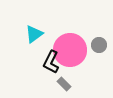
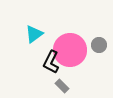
gray rectangle: moved 2 px left, 2 px down
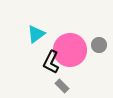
cyan triangle: moved 2 px right
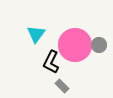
cyan triangle: rotated 18 degrees counterclockwise
pink circle: moved 5 px right, 5 px up
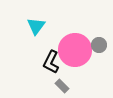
cyan triangle: moved 8 px up
pink circle: moved 5 px down
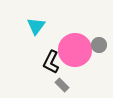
gray rectangle: moved 1 px up
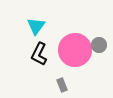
black L-shape: moved 12 px left, 8 px up
gray rectangle: rotated 24 degrees clockwise
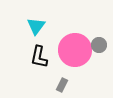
black L-shape: moved 3 px down; rotated 15 degrees counterclockwise
gray rectangle: rotated 48 degrees clockwise
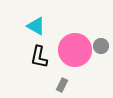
cyan triangle: rotated 36 degrees counterclockwise
gray circle: moved 2 px right, 1 px down
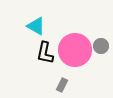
black L-shape: moved 6 px right, 4 px up
